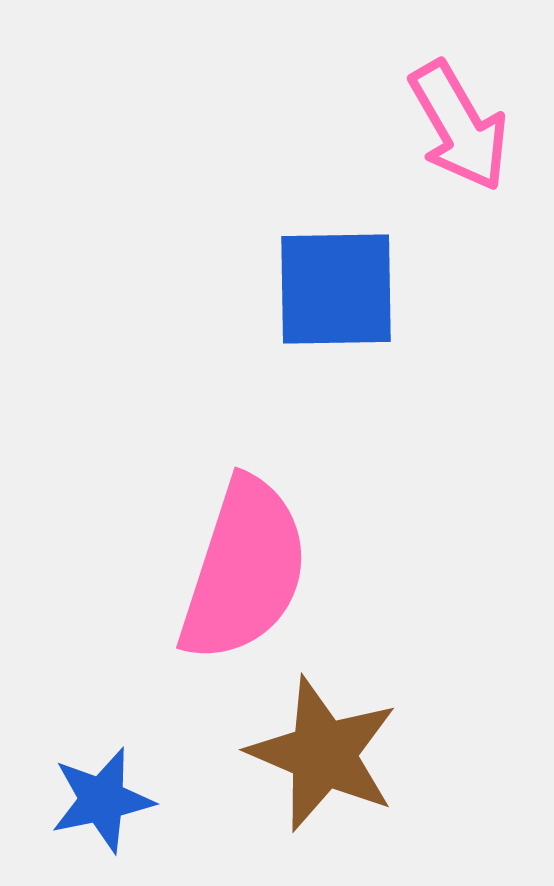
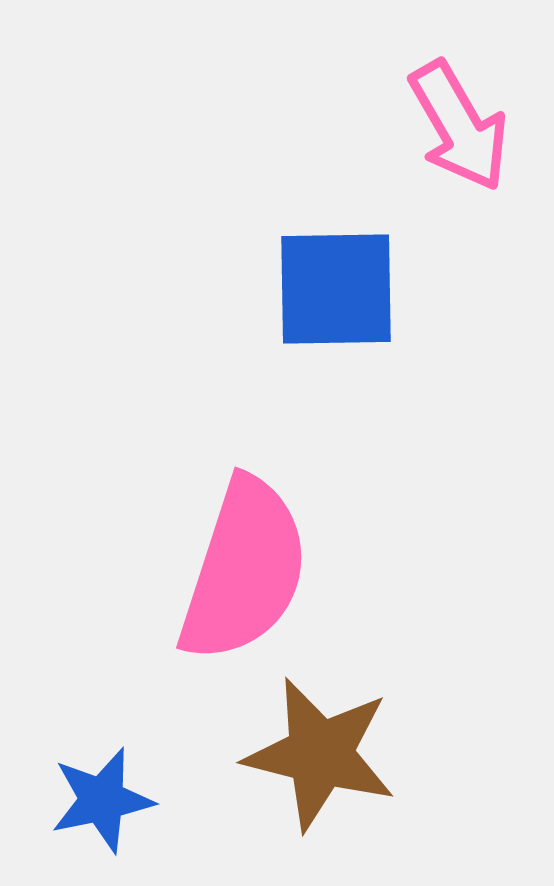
brown star: moved 3 px left; rotated 9 degrees counterclockwise
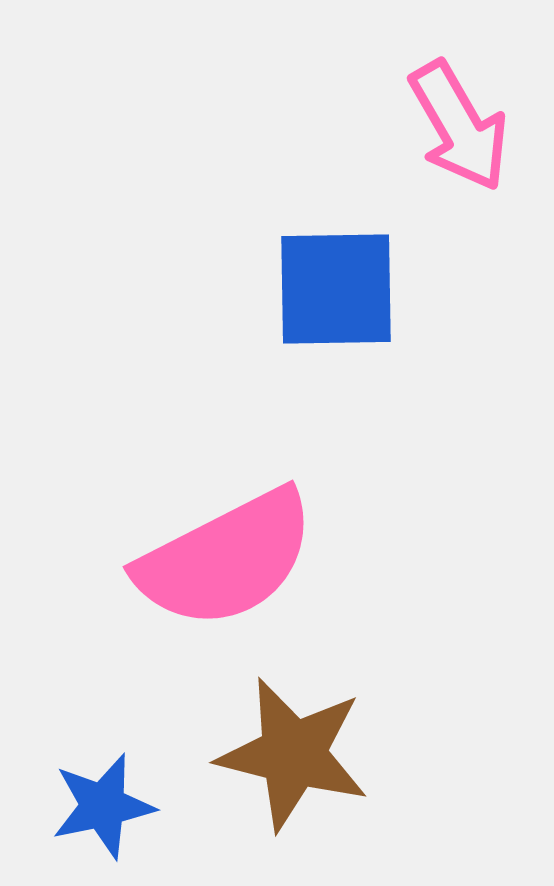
pink semicircle: moved 18 px left, 11 px up; rotated 45 degrees clockwise
brown star: moved 27 px left
blue star: moved 1 px right, 6 px down
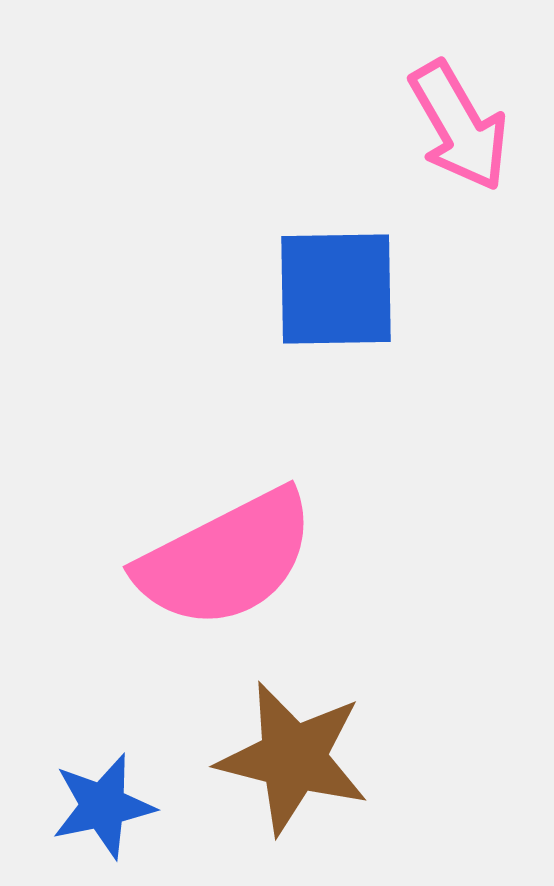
brown star: moved 4 px down
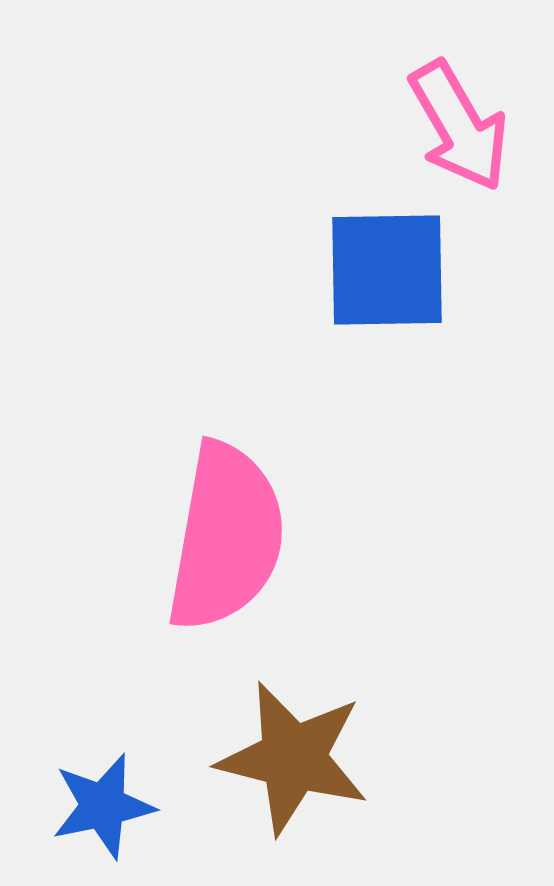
blue square: moved 51 px right, 19 px up
pink semicircle: moved 22 px up; rotated 53 degrees counterclockwise
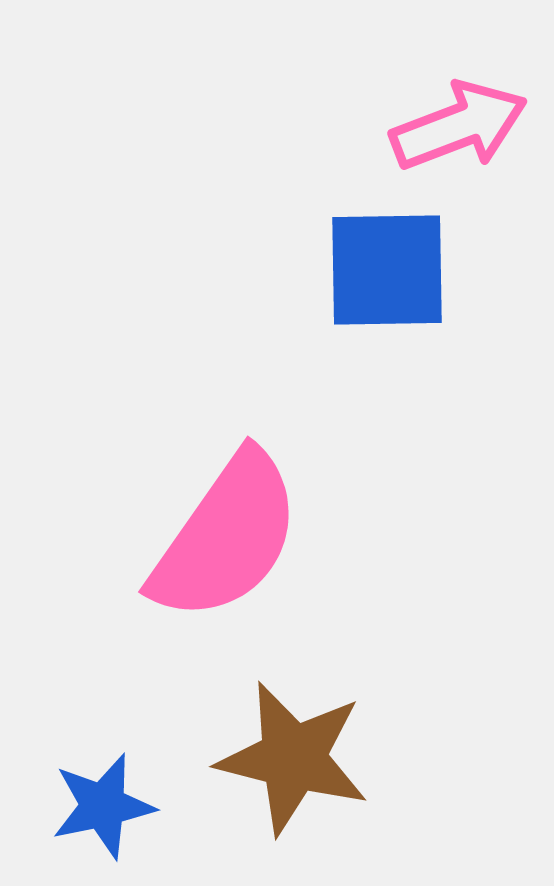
pink arrow: rotated 81 degrees counterclockwise
pink semicircle: rotated 25 degrees clockwise
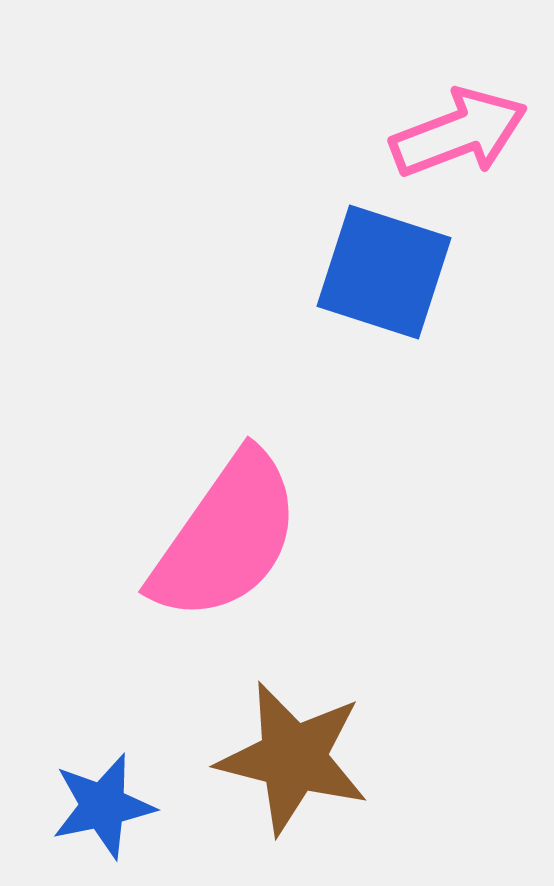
pink arrow: moved 7 px down
blue square: moved 3 px left, 2 px down; rotated 19 degrees clockwise
